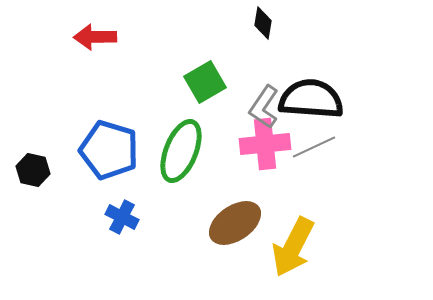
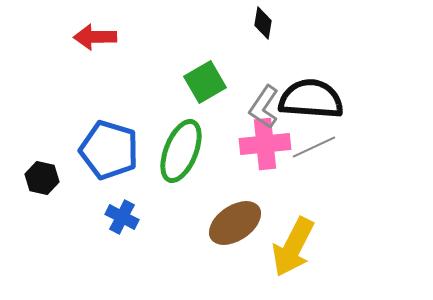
black hexagon: moved 9 px right, 8 px down
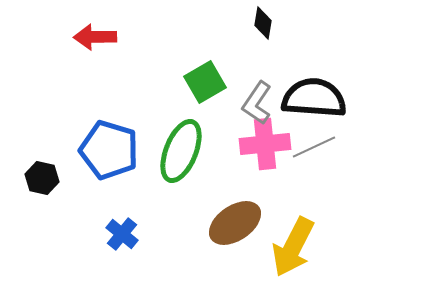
black semicircle: moved 3 px right, 1 px up
gray L-shape: moved 7 px left, 4 px up
blue cross: moved 17 px down; rotated 12 degrees clockwise
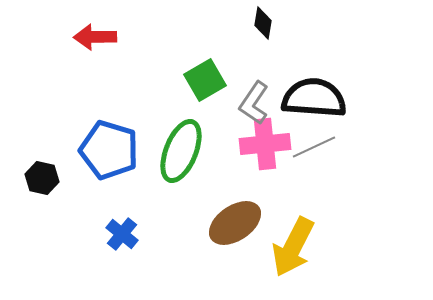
green square: moved 2 px up
gray L-shape: moved 3 px left
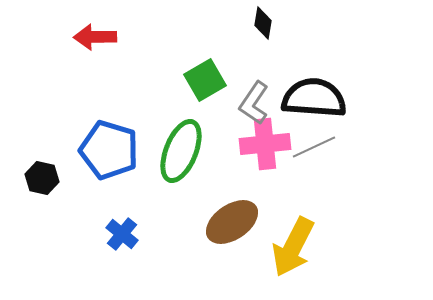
brown ellipse: moved 3 px left, 1 px up
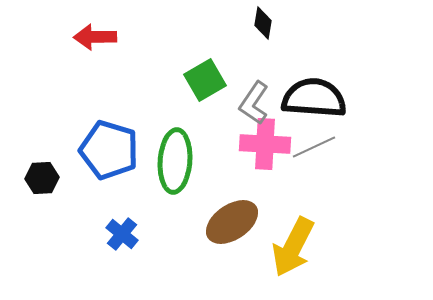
pink cross: rotated 9 degrees clockwise
green ellipse: moved 6 px left, 10 px down; rotated 18 degrees counterclockwise
black hexagon: rotated 16 degrees counterclockwise
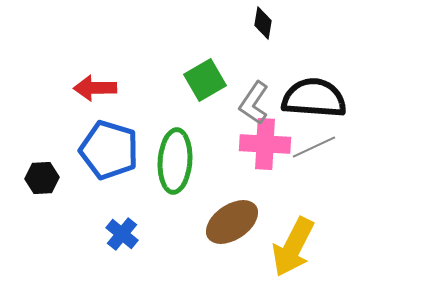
red arrow: moved 51 px down
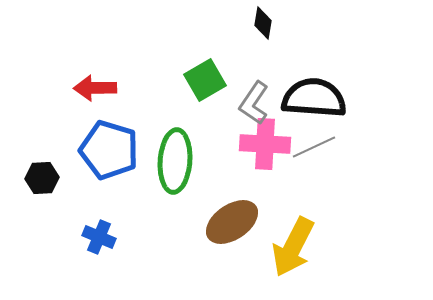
blue cross: moved 23 px left, 3 px down; rotated 16 degrees counterclockwise
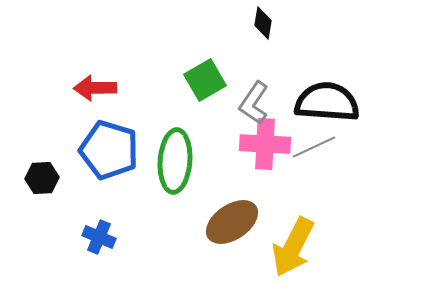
black semicircle: moved 13 px right, 4 px down
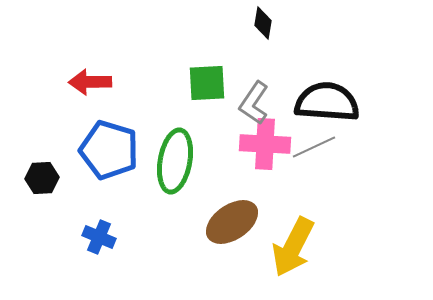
green square: moved 2 px right, 3 px down; rotated 27 degrees clockwise
red arrow: moved 5 px left, 6 px up
green ellipse: rotated 6 degrees clockwise
